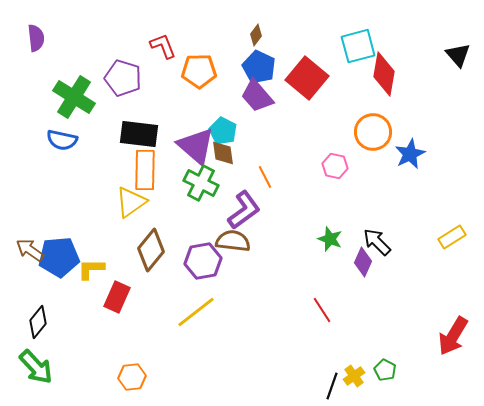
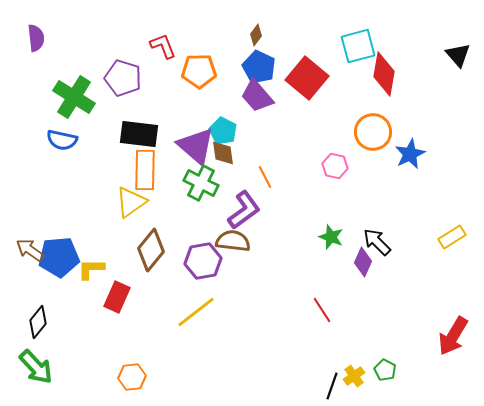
green star at (330, 239): moved 1 px right, 2 px up
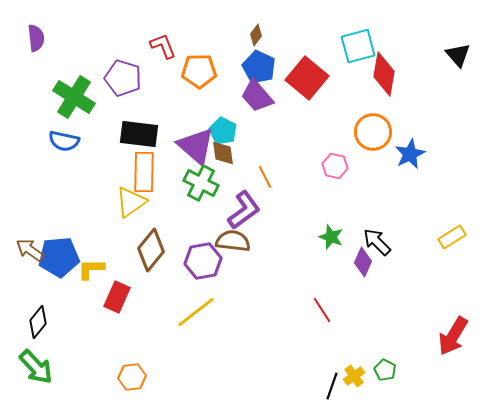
blue semicircle at (62, 140): moved 2 px right, 1 px down
orange rectangle at (145, 170): moved 1 px left, 2 px down
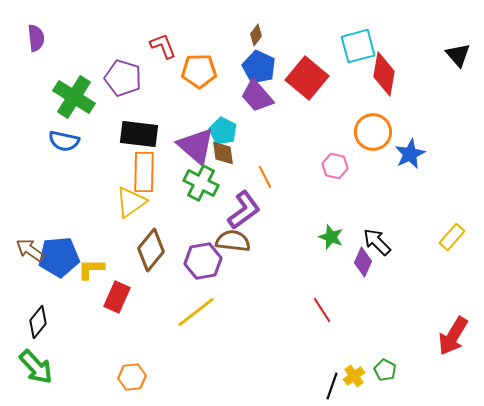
yellow rectangle at (452, 237): rotated 16 degrees counterclockwise
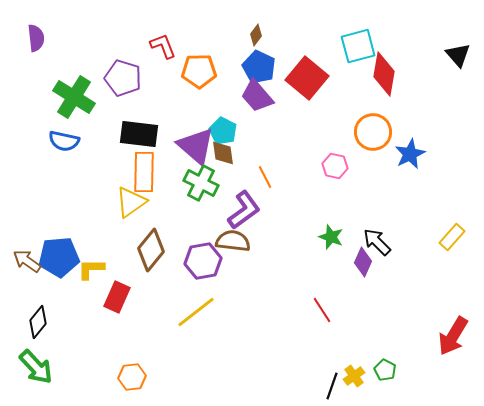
brown arrow at (30, 250): moved 3 px left, 11 px down
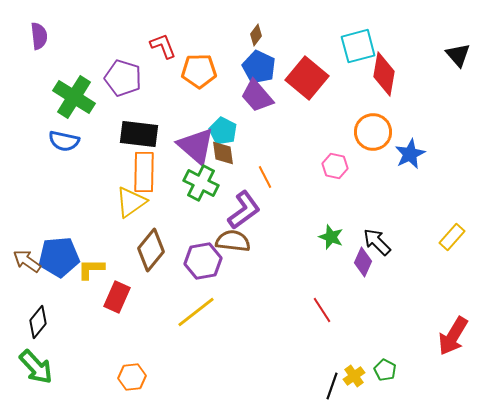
purple semicircle at (36, 38): moved 3 px right, 2 px up
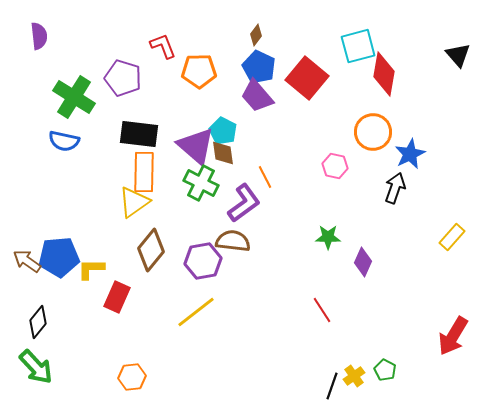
yellow triangle at (131, 202): moved 3 px right
purple L-shape at (244, 210): moved 7 px up
green star at (331, 237): moved 3 px left; rotated 20 degrees counterclockwise
black arrow at (377, 242): moved 18 px right, 54 px up; rotated 64 degrees clockwise
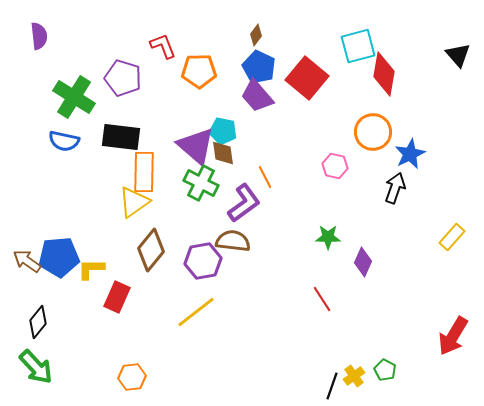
cyan pentagon at (223, 131): rotated 16 degrees counterclockwise
black rectangle at (139, 134): moved 18 px left, 3 px down
red line at (322, 310): moved 11 px up
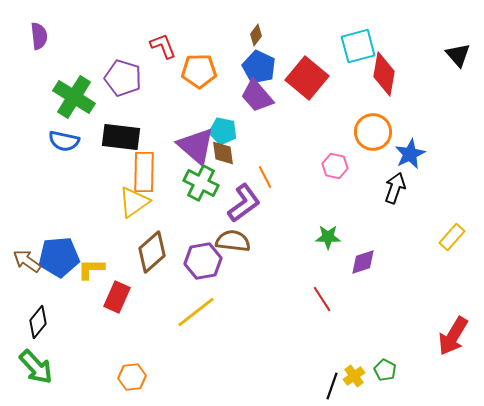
brown diamond at (151, 250): moved 1 px right, 2 px down; rotated 9 degrees clockwise
purple diamond at (363, 262): rotated 48 degrees clockwise
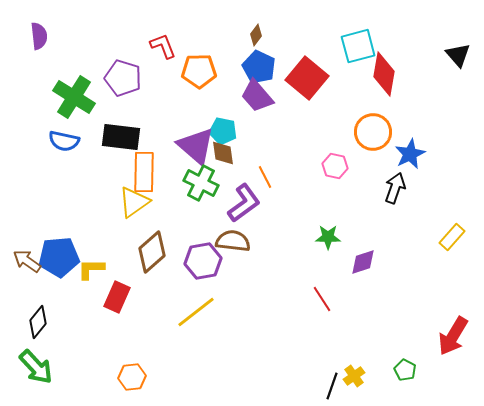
green pentagon at (385, 370): moved 20 px right
